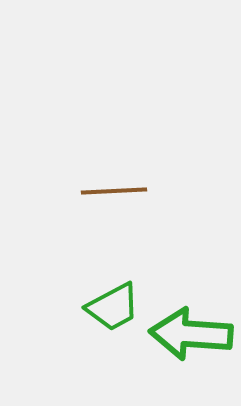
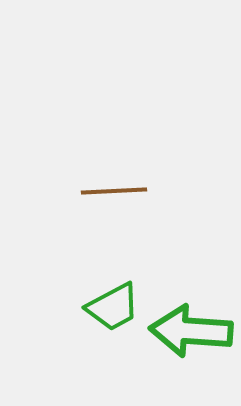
green arrow: moved 3 px up
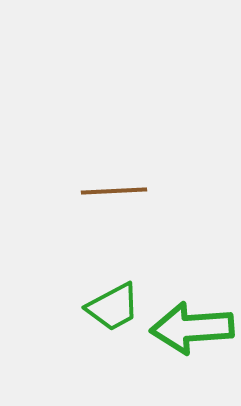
green arrow: moved 1 px right, 3 px up; rotated 8 degrees counterclockwise
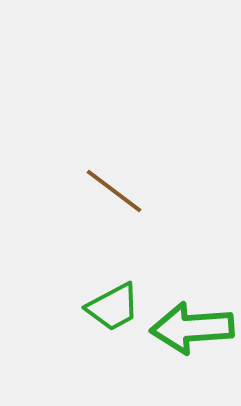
brown line: rotated 40 degrees clockwise
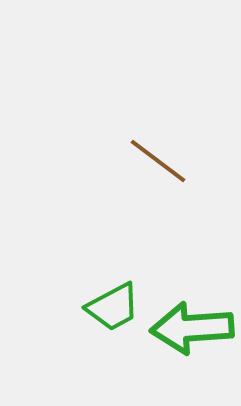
brown line: moved 44 px right, 30 px up
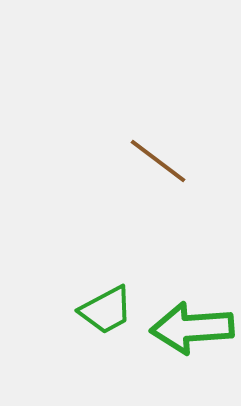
green trapezoid: moved 7 px left, 3 px down
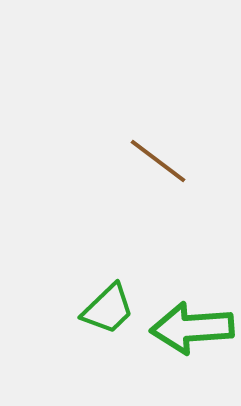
green trapezoid: moved 2 px right, 1 px up; rotated 16 degrees counterclockwise
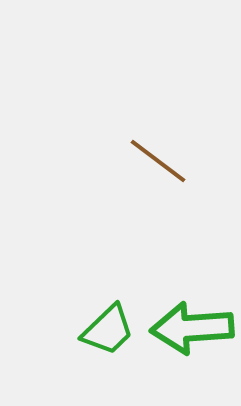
green trapezoid: moved 21 px down
